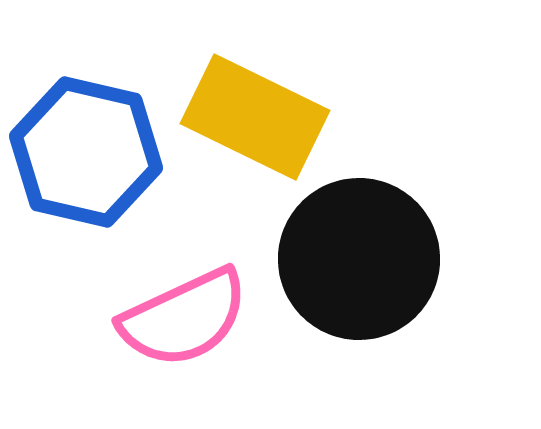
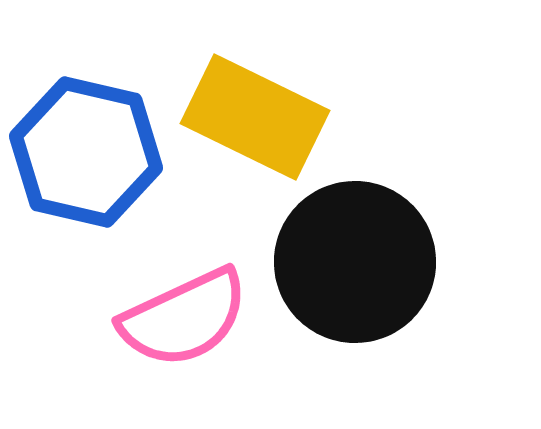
black circle: moved 4 px left, 3 px down
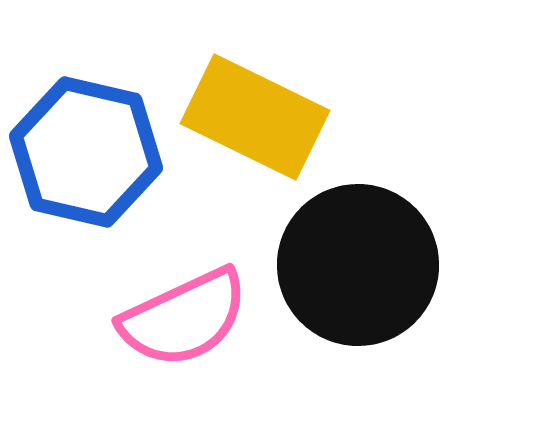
black circle: moved 3 px right, 3 px down
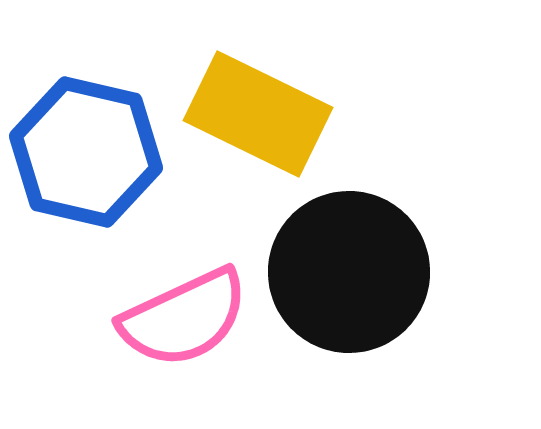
yellow rectangle: moved 3 px right, 3 px up
black circle: moved 9 px left, 7 px down
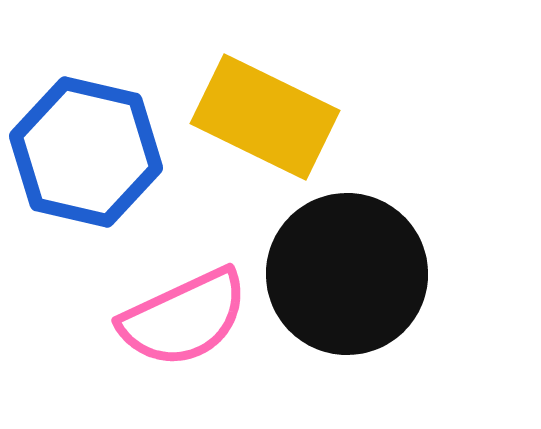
yellow rectangle: moved 7 px right, 3 px down
black circle: moved 2 px left, 2 px down
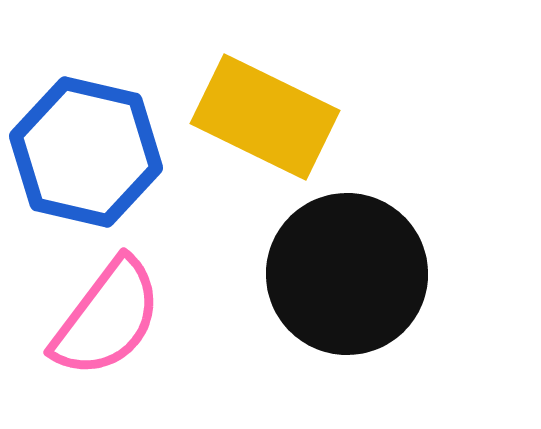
pink semicircle: moved 77 px left; rotated 28 degrees counterclockwise
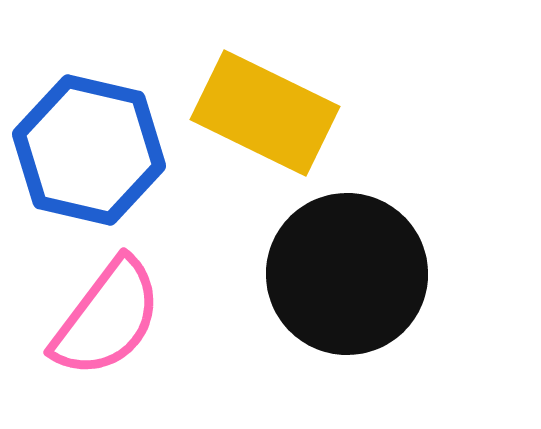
yellow rectangle: moved 4 px up
blue hexagon: moved 3 px right, 2 px up
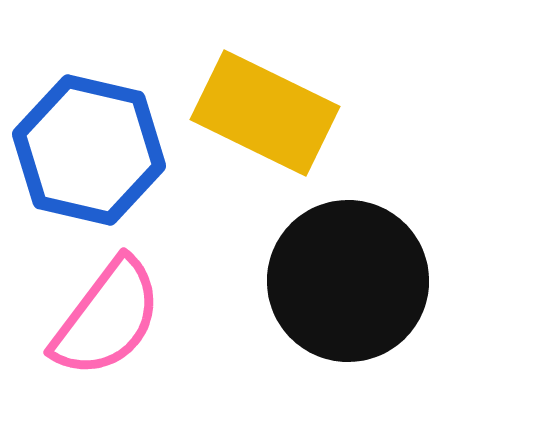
black circle: moved 1 px right, 7 px down
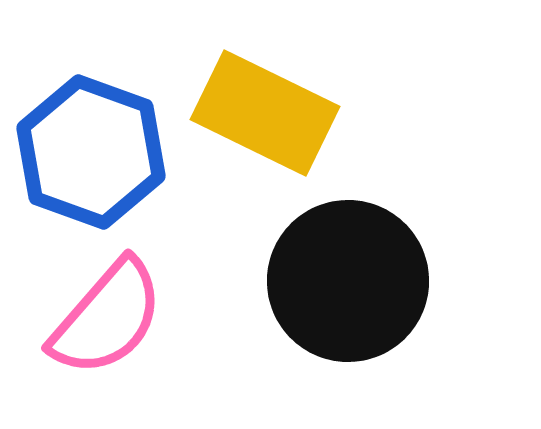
blue hexagon: moved 2 px right, 2 px down; rotated 7 degrees clockwise
pink semicircle: rotated 4 degrees clockwise
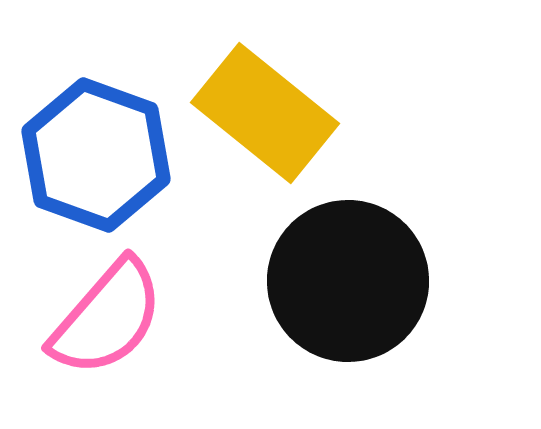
yellow rectangle: rotated 13 degrees clockwise
blue hexagon: moved 5 px right, 3 px down
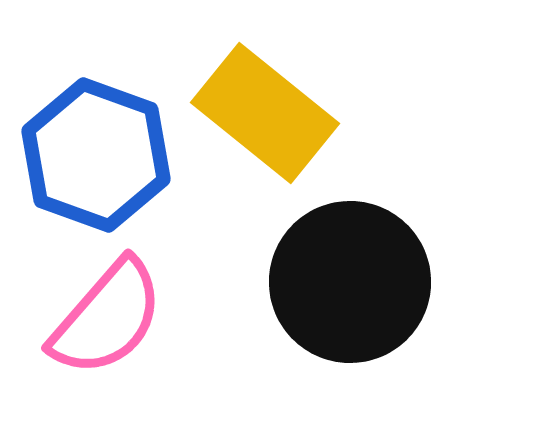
black circle: moved 2 px right, 1 px down
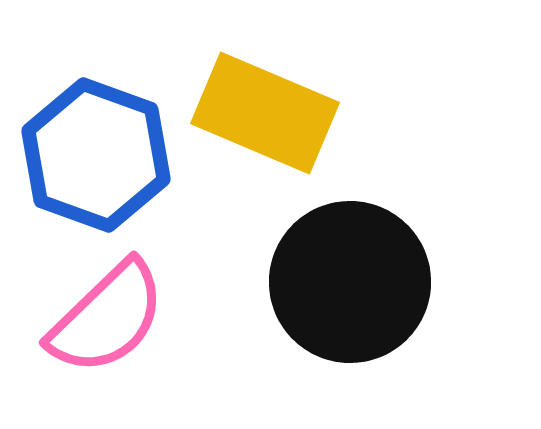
yellow rectangle: rotated 16 degrees counterclockwise
pink semicircle: rotated 5 degrees clockwise
